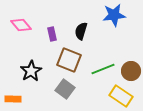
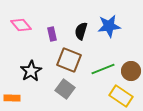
blue star: moved 5 px left, 11 px down
orange rectangle: moved 1 px left, 1 px up
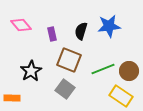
brown circle: moved 2 px left
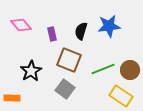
brown circle: moved 1 px right, 1 px up
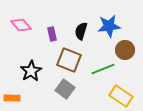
brown circle: moved 5 px left, 20 px up
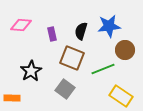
pink diamond: rotated 45 degrees counterclockwise
brown square: moved 3 px right, 2 px up
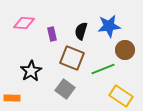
pink diamond: moved 3 px right, 2 px up
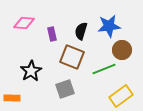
brown circle: moved 3 px left
brown square: moved 1 px up
green line: moved 1 px right
gray square: rotated 36 degrees clockwise
yellow rectangle: rotated 70 degrees counterclockwise
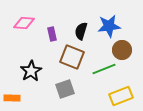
yellow rectangle: rotated 15 degrees clockwise
